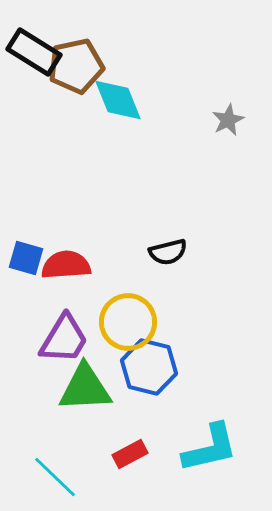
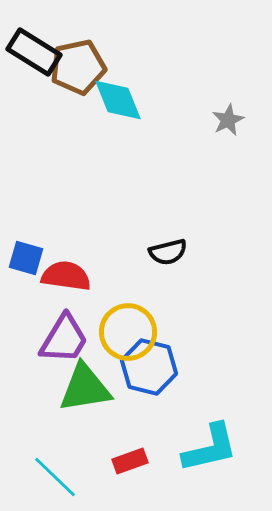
brown pentagon: moved 2 px right, 1 px down
red semicircle: moved 11 px down; rotated 12 degrees clockwise
yellow circle: moved 10 px down
green triangle: rotated 6 degrees counterclockwise
red rectangle: moved 7 px down; rotated 8 degrees clockwise
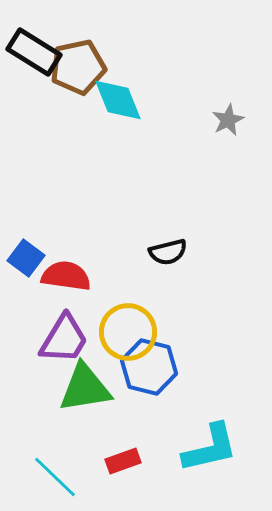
blue square: rotated 21 degrees clockwise
red rectangle: moved 7 px left
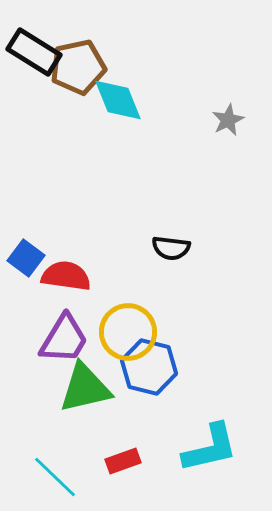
black semicircle: moved 3 px right, 4 px up; rotated 21 degrees clockwise
green triangle: rotated 4 degrees counterclockwise
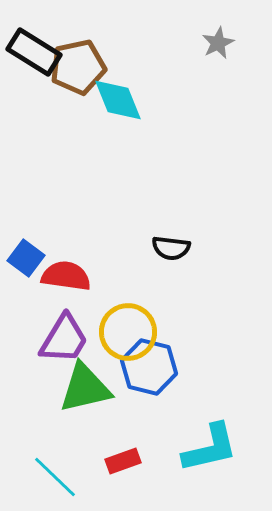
gray star: moved 10 px left, 77 px up
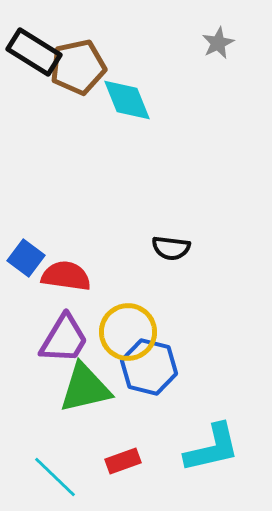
cyan diamond: moved 9 px right
cyan L-shape: moved 2 px right
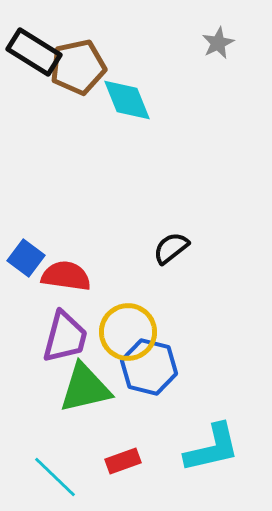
black semicircle: rotated 135 degrees clockwise
purple trapezoid: moved 1 px right, 2 px up; rotated 16 degrees counterclockwise
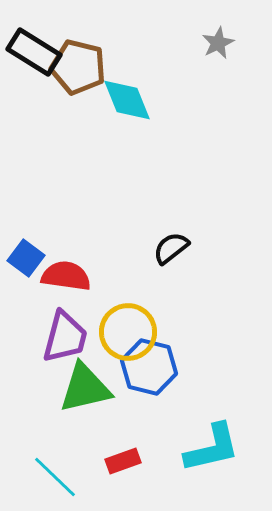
brown pentagon: rotated 26 degrees clockwise
